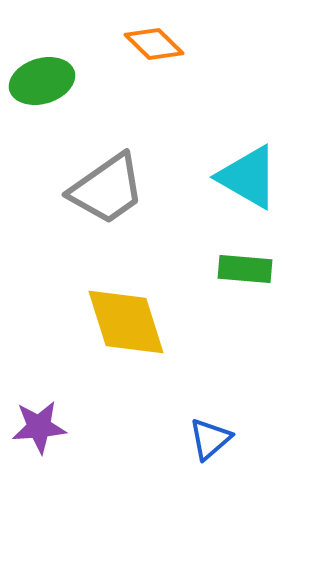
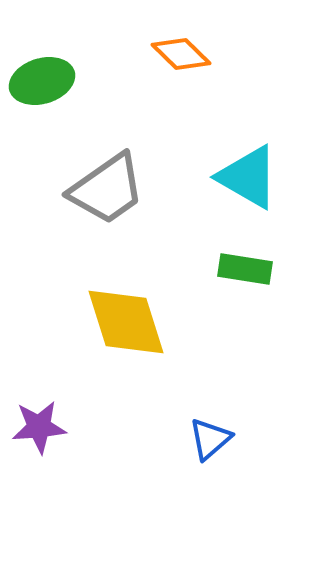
orange diamond: moved 27 px right, 10 px down
green rectangle: rotated 4 degrees clockwise
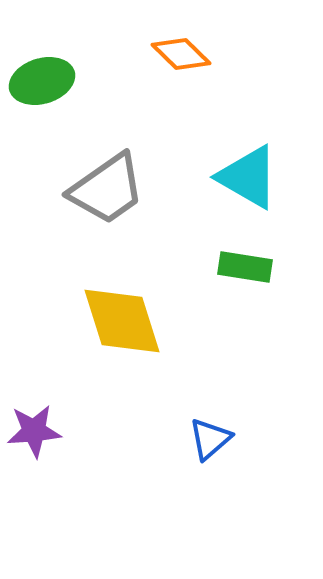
green rectangle: moved 2 px up
yellow diamond: moved 4 px left, 1 px up
purple star: moved 5 px left, 4 px down
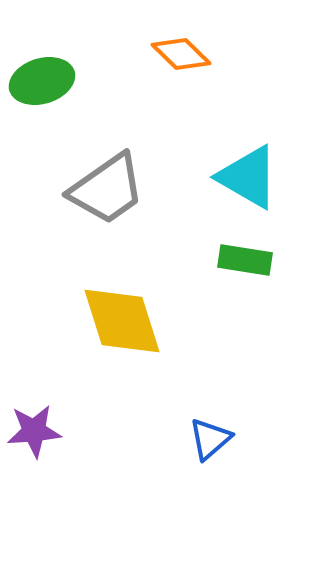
green rectangle: moved 7 px up
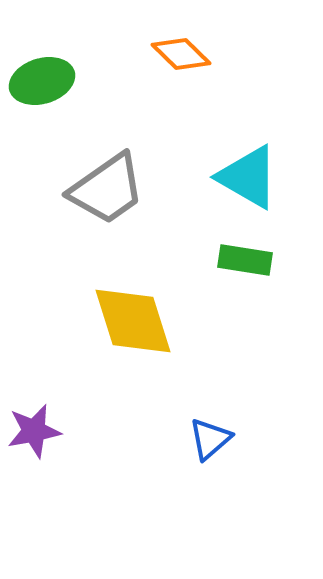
yellow diamond: moved 11 px right
purple star: rotated 6 degrees counterclockwise
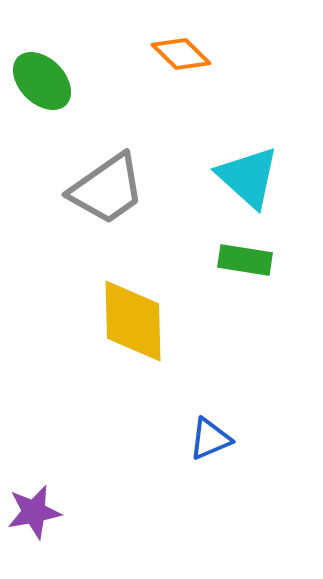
green ellipse: rotated 62 degrees clockwise
cyan triangle: rotated 12 degrees clockwise
yellow diamond: rotated 16 degrees clockwise
purple star: moved 81 px down
blue triangle: rotated 18 degrees clockwise
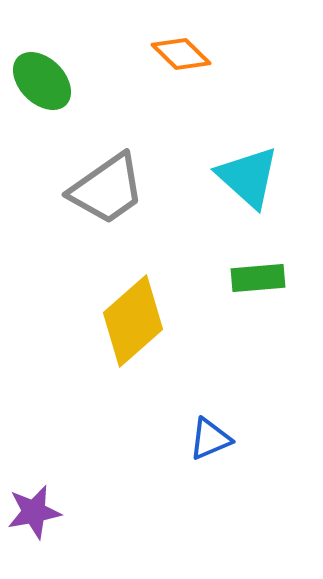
green rectangle: moved 13 px right, 18 px down; rotated 14 degrees counterclockwise
yellow diamond: rotated 50 degrees clockwise
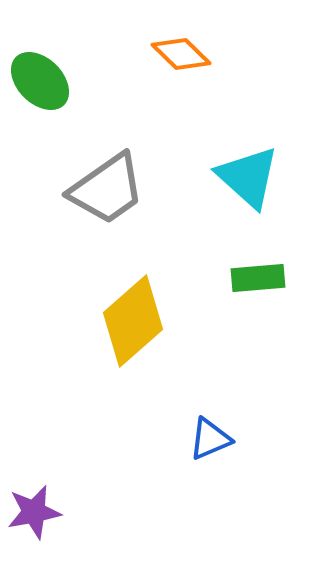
green ellipse: moved 2 px left
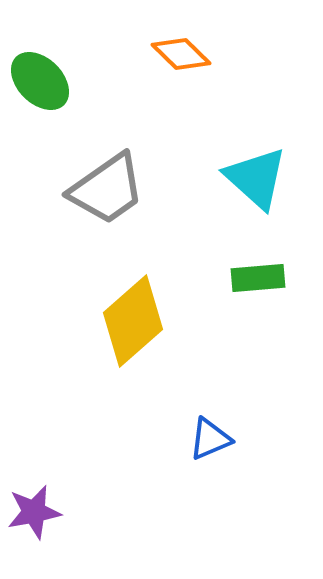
cyan triangle: moved 8 px right, 1 px down
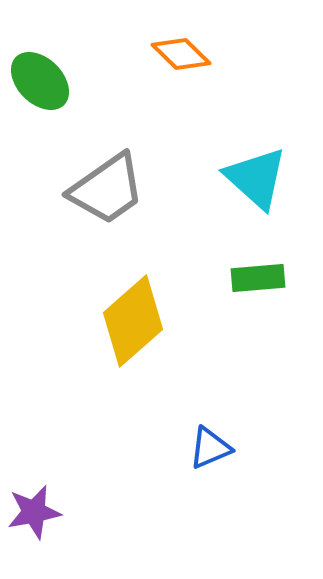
blue triangle: moved 9 px down
